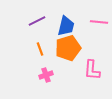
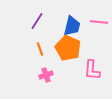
purple line: rotated 30 degrees counterclockwise
blue trapezoid: moved 6 px right
orange pentagon: rotated 30 degrees counterclockwise
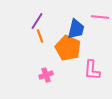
pink line: moved 1 px right, 5 px up
blue trapezoid: moved 4 px right, 3 px down
orange line: moved 13 px up
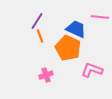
blue trapezoid: rotated 80 degrees counterclockwise
pink L-shape: rotated 105 degrees clockwise
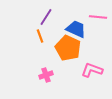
pink line: moved 2 px left
purple line: moved 9 px right, 4 px up
